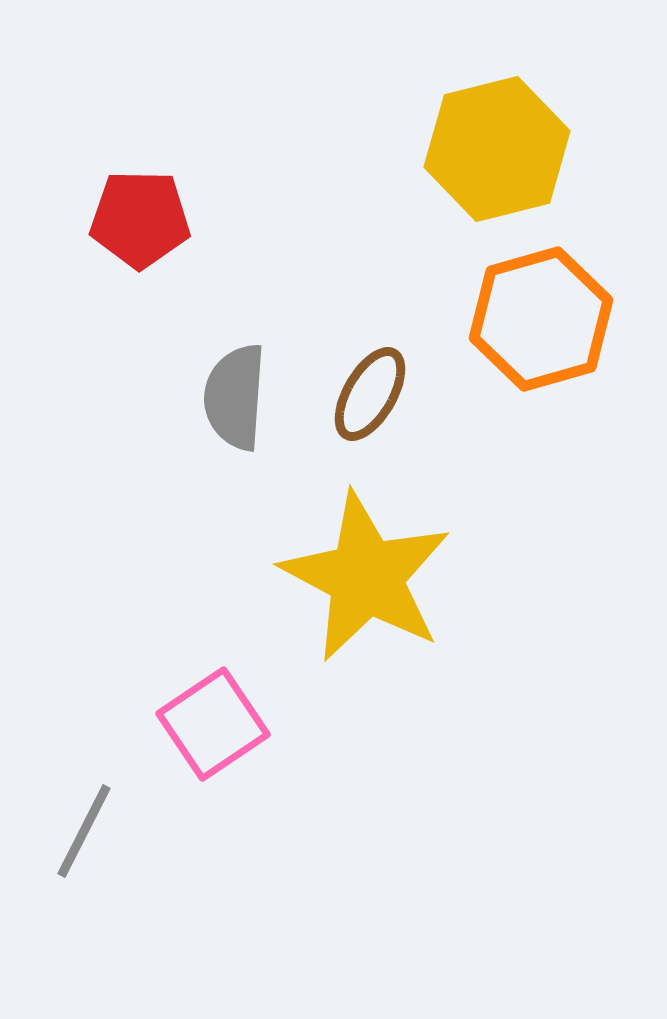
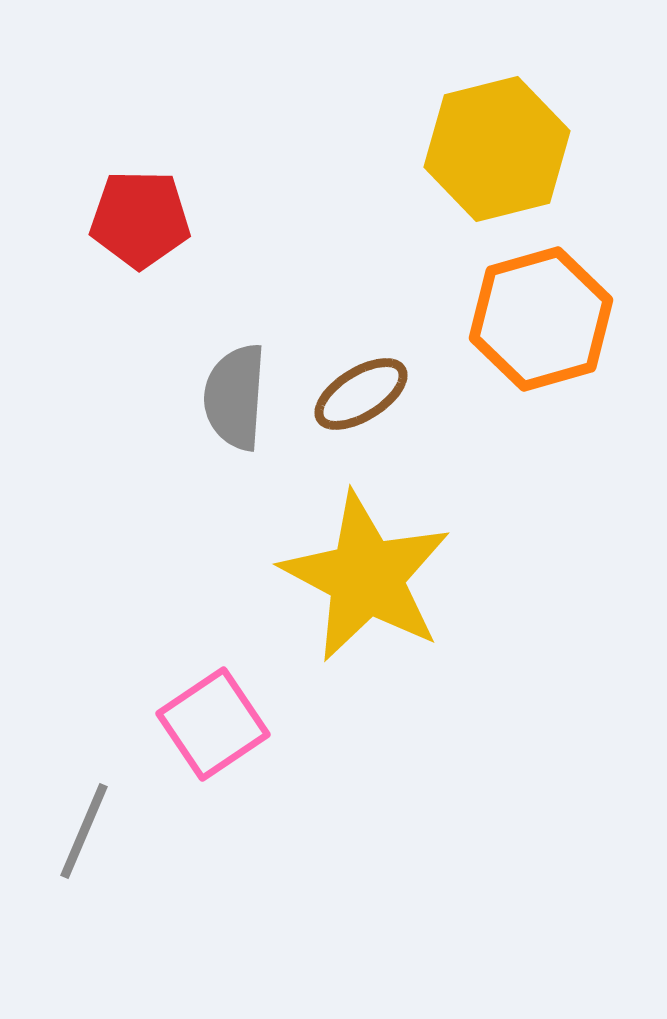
brown ellipse: moved 9 px left; rotated 28 degrees clockwise
gray line: rotated 4 degrees counterclockwise
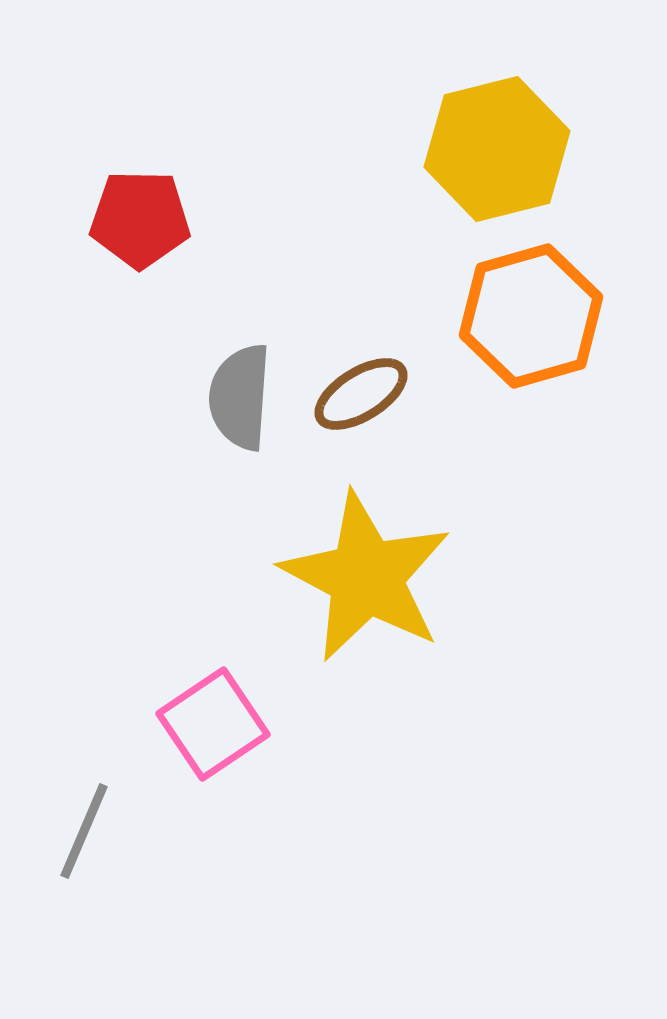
orange hexagon: moved 10 px left, 3 px up
gray semicircle: moved 5 px right
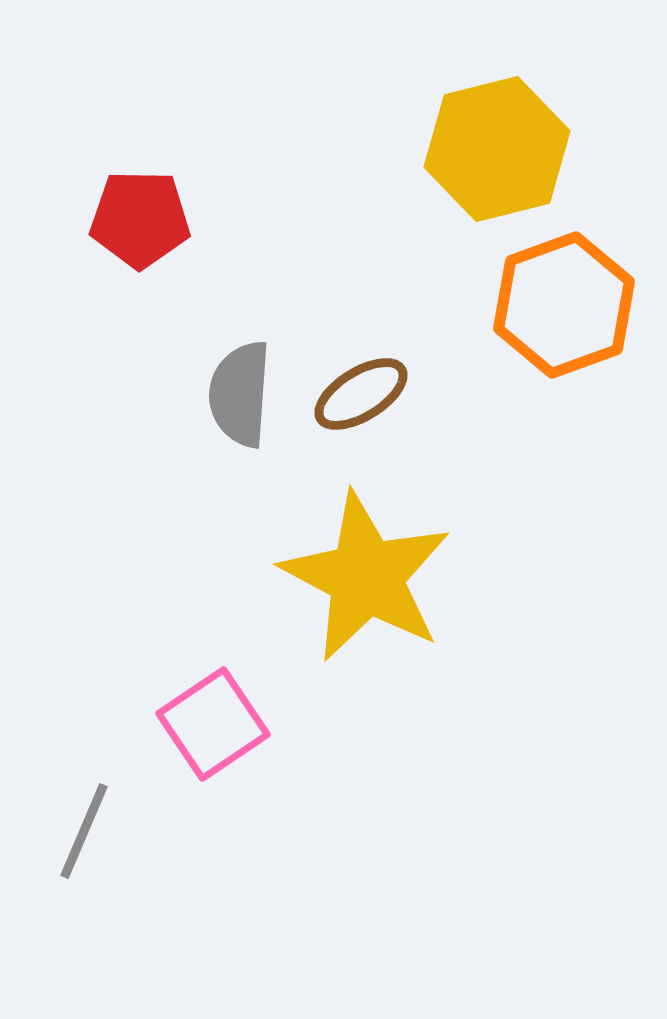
orange hexagon: moved 33 px right, 11 px up; rotated 4 degrees counterclockwise
gray semicircle: moved 3 px up
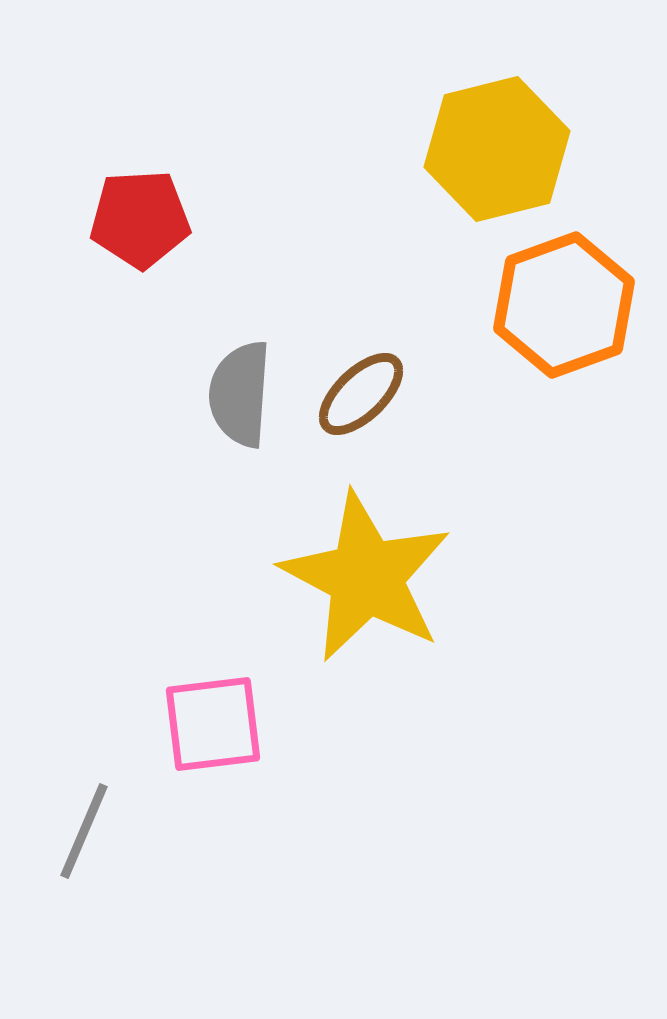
red pentagon: rotated 4 degrees counterclockwise
brown ellipse: rotated 12 degrees counterclockwise
pink square: rotated 27 degrees clockwise
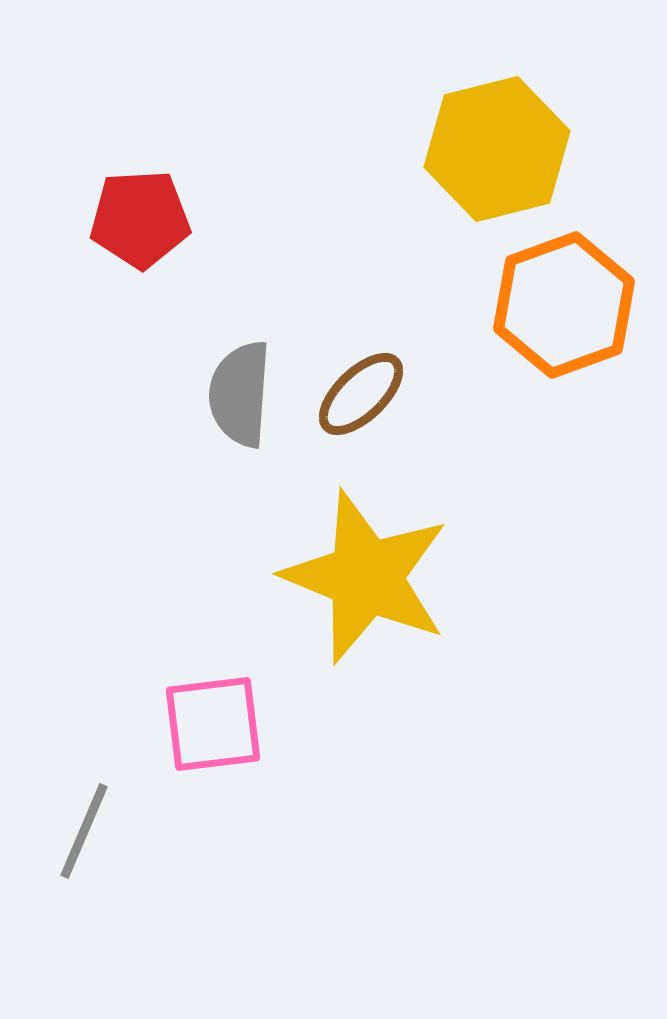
yellow star: rotated 6 degrees counterclockwise
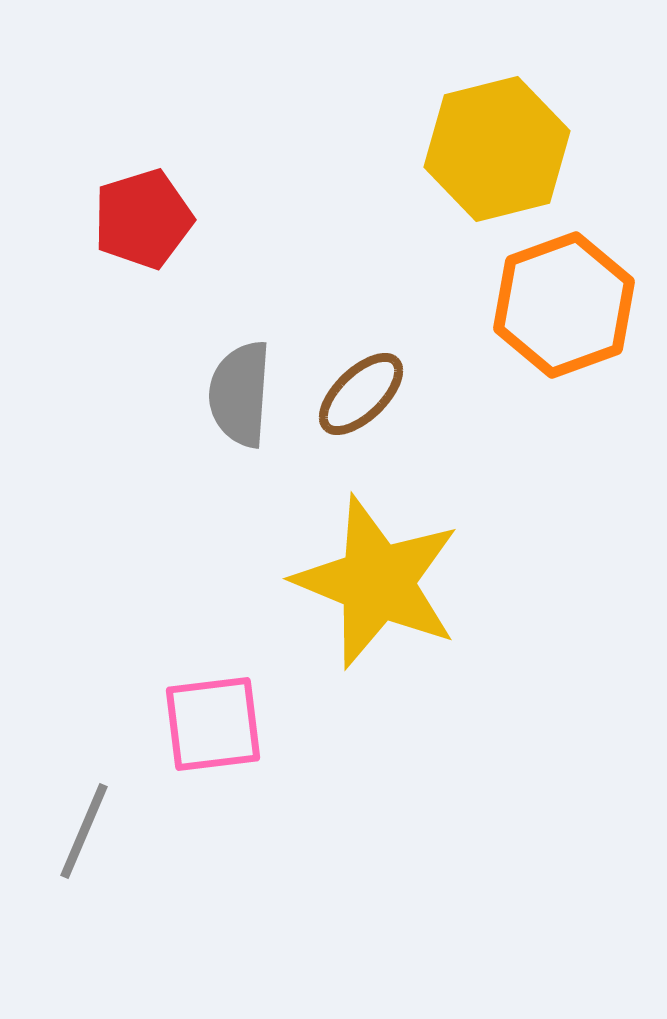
red pentagon: moved 3 px right; rotated 14 degrees counterclockwise
yellow star: moved 11 px right, 5 px down
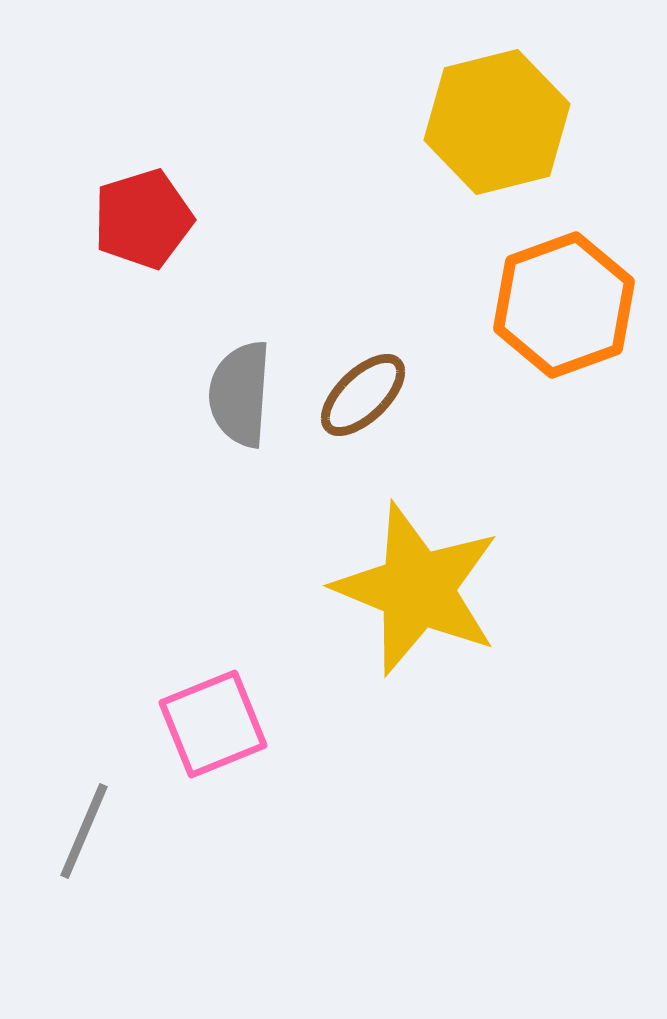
yellow hexagon: moved 27 px up
brown ellipse: moved 2 px right, 1 px down
yellow star: moved 40 px right, 7 px down
pink square: rotated 15 degrees counterclockwise
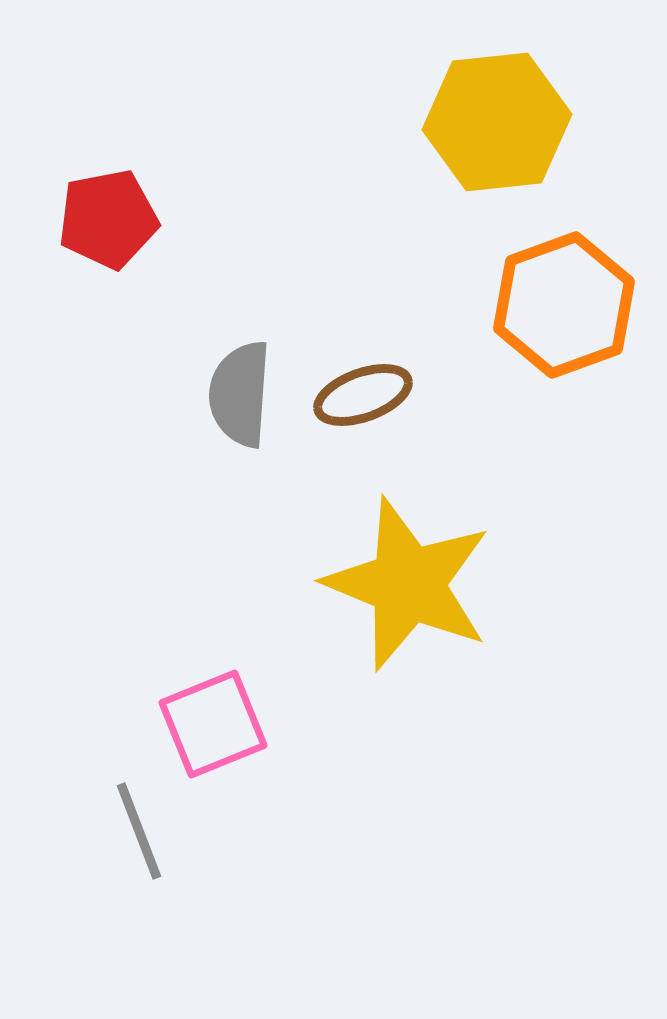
yellow hexagon: rotated 8 degrees clockwise
red pentagon: moved 35 px left; rotated 6 degrees clockwise
brown ellipse: rotated 24 degrees clockwise
yellow star: moved 9 px left, 5 px up
gray line: moved 55 px right; rotated 44 degrees counterclockwise
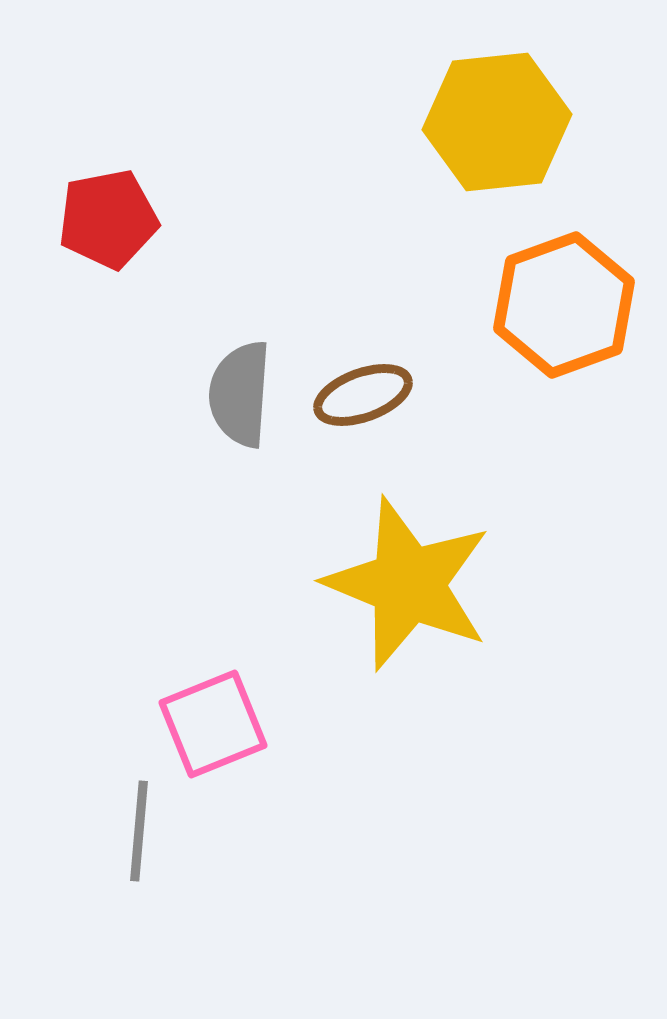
gray line: rotated 26 degrees clockwise
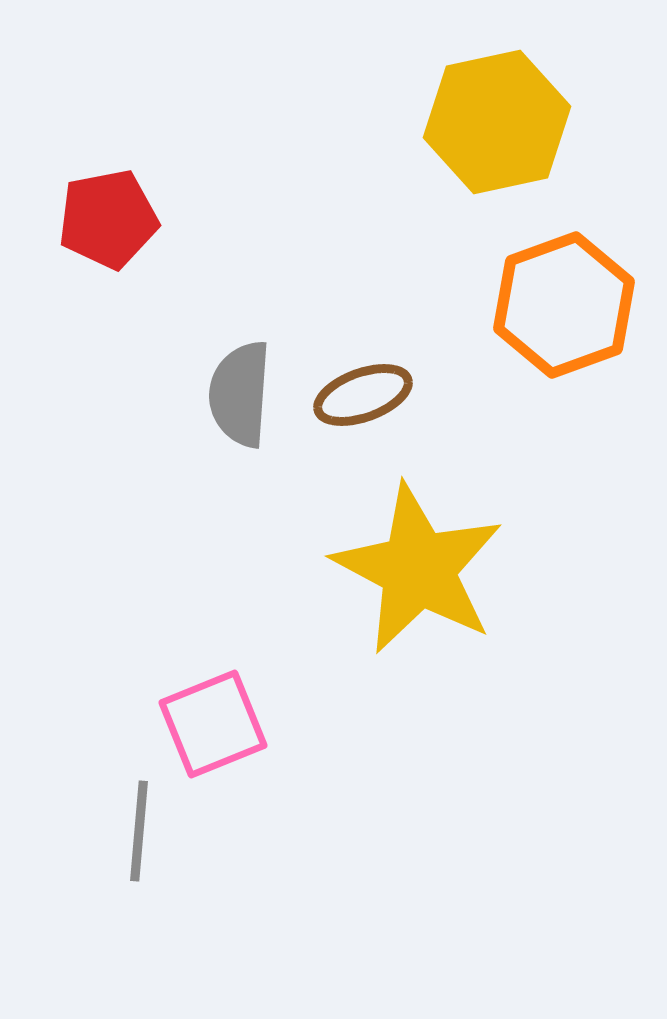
yellow hexagon: rotated 6 degrees counterclockwise
yellow star: moved 10 px right, 15 px up; rotated 6 degrees clockwise
